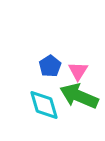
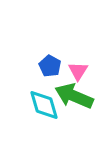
blue pentagon: rotated 10 degrees counterclockwise
green arrow: moved 5 px left
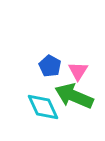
cyan diamond: moved 1 px left, 2 px down; rotated 8 degrees counterclockwise
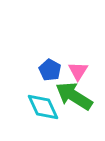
blue pentagon: moved 4 px down
green arrow: rotated 9 degrees clockwise
